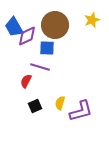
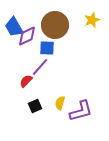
purple line: rotated 66 degrees counterclockwise
red semicircle: rotated 16 degrees clockwise
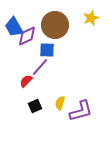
yellow star: moved 1 px left, 2 px up
blue square: moved 2 px down
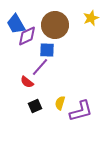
blue trapezoid: moved 2 px right, 3 px up
red semicircle: moved 1 px right, 1 px down; rotated 96 degrees counterclockwise
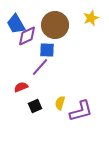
red semicircle: moved 6 px left, 5 px down; rotated 120 degrees clockwise
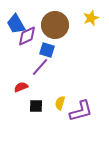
blue square: rotated 14 degrees clockwise
black square: moved 1 px right; rotated 24 degrees clockwise
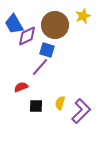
yellow star: moved 8 px left, 2 px up
blue trapezoid: moved 2 px left
purple L-shape: rotated 30 degrees counterclockwise
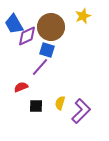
brown circle: moved 4 px left, 2 px down
